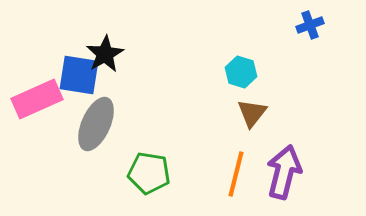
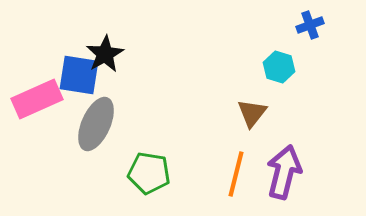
cyan hexagon: moved 38 px right, 5 px up
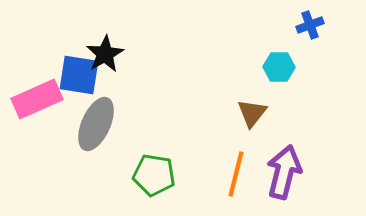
cyan hexagon: rotated 16 degrees counterclockwise
green pentagon: moved 5 px right, 2 px down
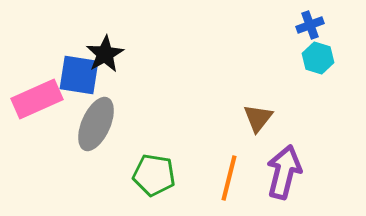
cyan hexagon: moved 39 px right, 9 px up; rotated 16 degrees clockwise
brown triangle: moved 6 px right, 5 px down
orange line: moved 7 px left, 4 px down
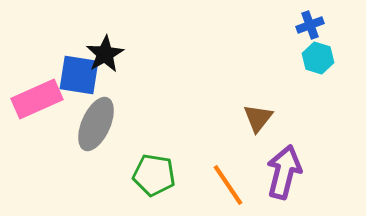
orange line: moved 1 px left, 7 px down; rotated 48 degrees counterclockwise
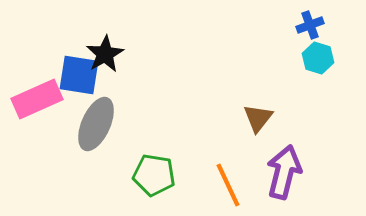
orange line: rotated 9 degrees clockwise
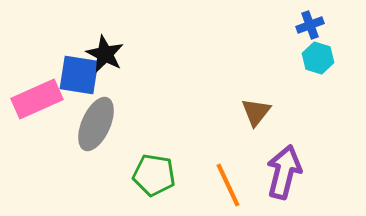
black star: rotated 15 degrees counterclockwise
brown triangle: moved 2 px left, 6 px up
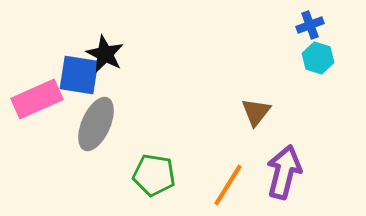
orange line: rotated 57 degrees clockwise
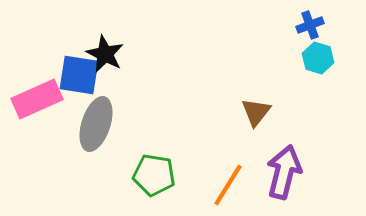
gray ellipse: rotated 6 degrees counterclockwise
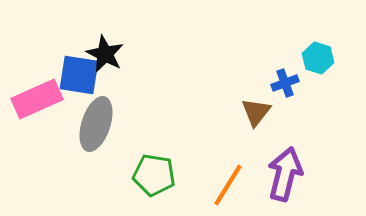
blue cross: moved 25 px left, 58 px down
purple arrow: moved 1 px right, 2 px down
